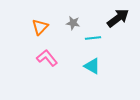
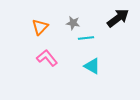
cyan line: moved 7 px left
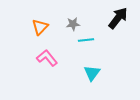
black arrow: rotated 15 degrees counterclockwise
gray star: moved 1 px down; rotated 16 degrees counterclockwise
cyan line: moved 2 px down
cyan triangle: moved 7 px down; rotated 36 degrees clockwise
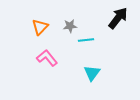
gray star: moved 3 px left, 2 px down
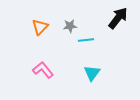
pink L-shape: moved 4 px left, 12 px down
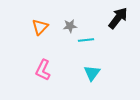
pink L-shape: rotated 115 degrees counterclockwise
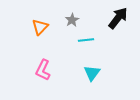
gray star: moved 2 px right, 6 px up; rotated 24 degrees counterclockwise
